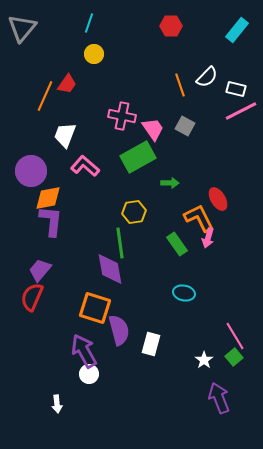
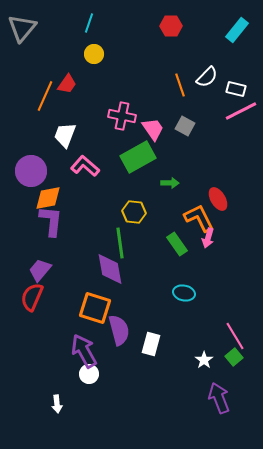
yellow hexagon at (134, 212): rotated 15 degrees clockwise
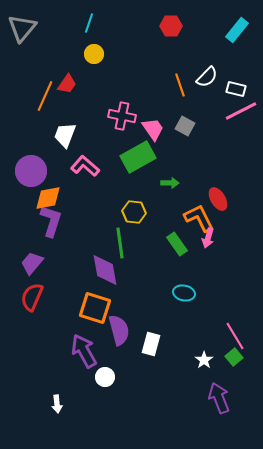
purple L-shape at (51, 221): rotated 12 degrees clockwise
purple diamond at (110, 269): moved 5 px left, 1 px down
purple trapezoid at (40, 270): moved 8 px left, 7 px up
white circle at (89, 374): moved 16 px right, 3 px down
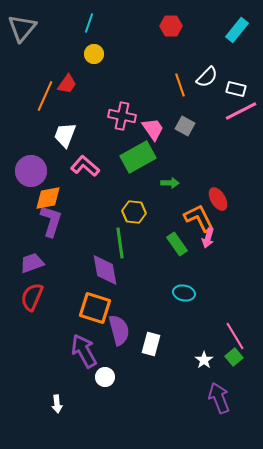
purple trapezoid at (32, 263): rotated 30 degrees clockwise
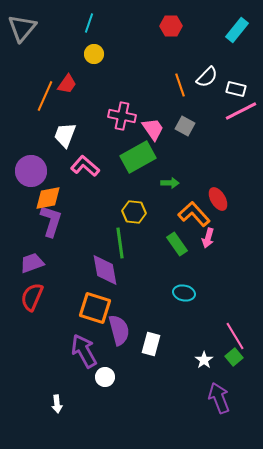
orange L-shape at (199, 218): moved 5 px left, 4 px up; rotated 16 degrees counterclockwise
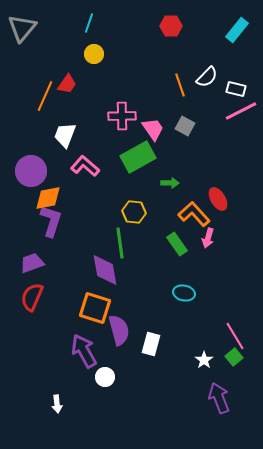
pink cross at (122, 116): rotated 12 degrees counterclockwise
